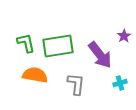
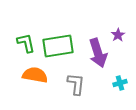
purple star: moved 6 px left, 1 px up
purple arrow: moved 2 px left, 2 px up; rotated 20 degrees clockwise
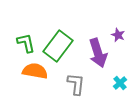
purple star: rotated 16 degrees counterclockwise
green rectangle: rotated 44 degrees counterclockwise
orange semicircle: moved 4 px up
cyan cross: rotated 24 degrees counterclockwise
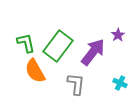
purple star: rotated 16 degrees clockwise
purple arrow: moved 5 px left, 1 px up; rotated 124 degrees counterclockwise
orange semicircle: rotated 130 degrees counterclockwise
cyan cross: rotated 24 degrees counterclockwise
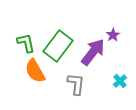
purple star: moved 5 px left
cyan cross: moved 2 px up; rotated 24 degrees clockwise
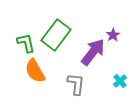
green rectangle: moved 2 px left, 11 px up
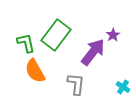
cyan cross: moved 3 px right, 6 px down; rotated 16 degrees counterclockwise
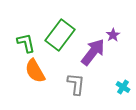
green rectangle: moved 4 px right
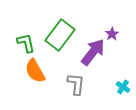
purple star: moved 1 px left, 1 px up
